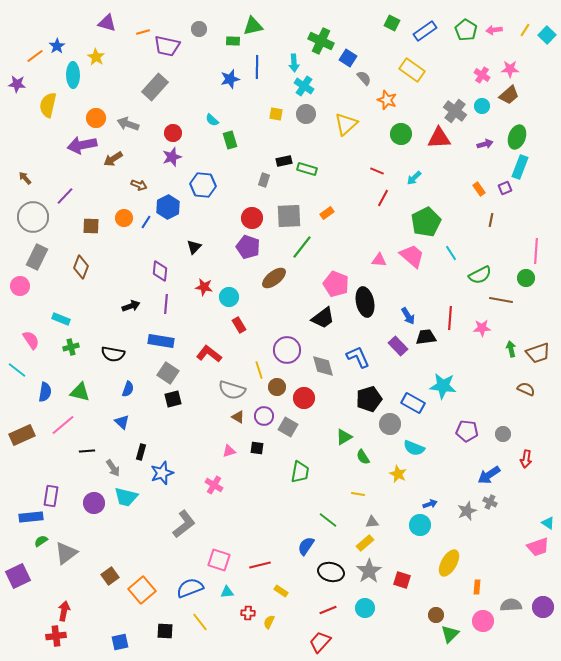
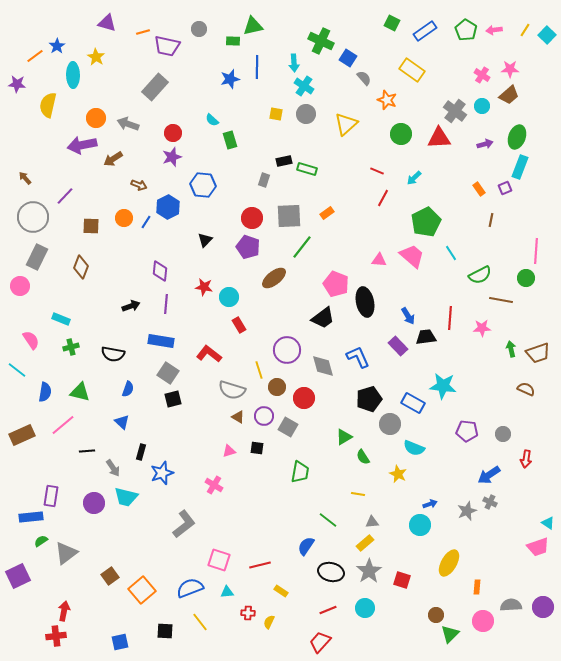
black triangle at (194, 247): moved 11 px right, 7 px up
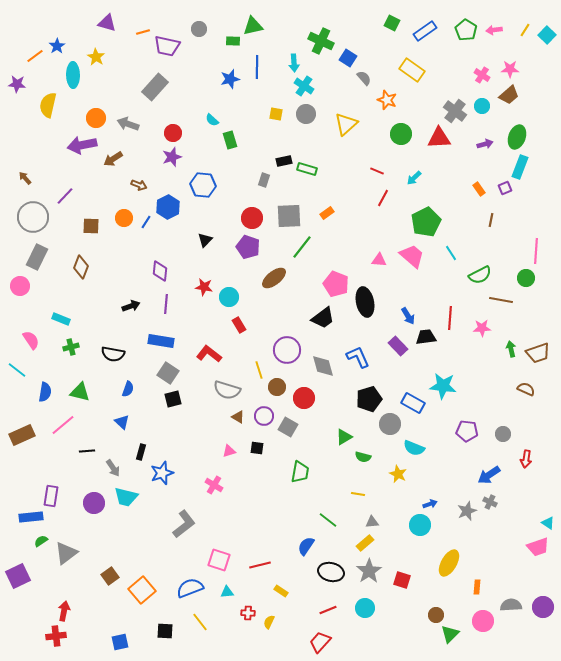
gray semicircle at (232, 390): moved 5 px left
green semicircle at (363, 457): rotated 42 degrees counterclockwise
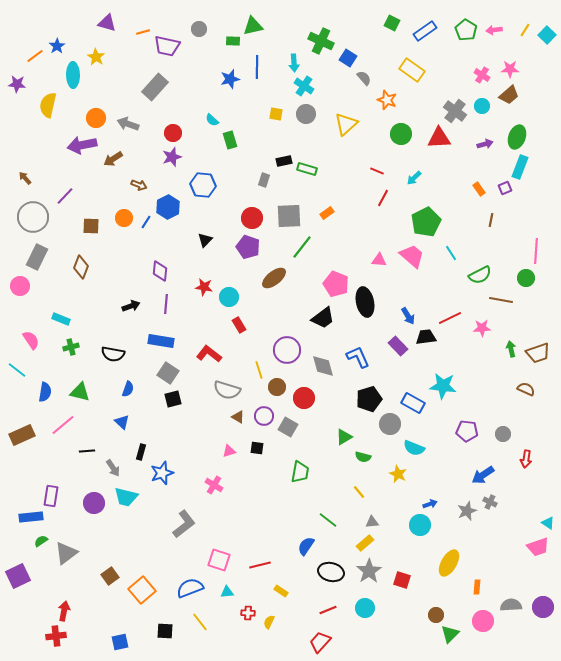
red line at (450, 318): rotated 60 degrees clockwise
blue arrow at (489, 475): moved 6 px left
yellow line at (358, 494): moved 1 px right, 2 px up; rotated 40 degrees clockwise
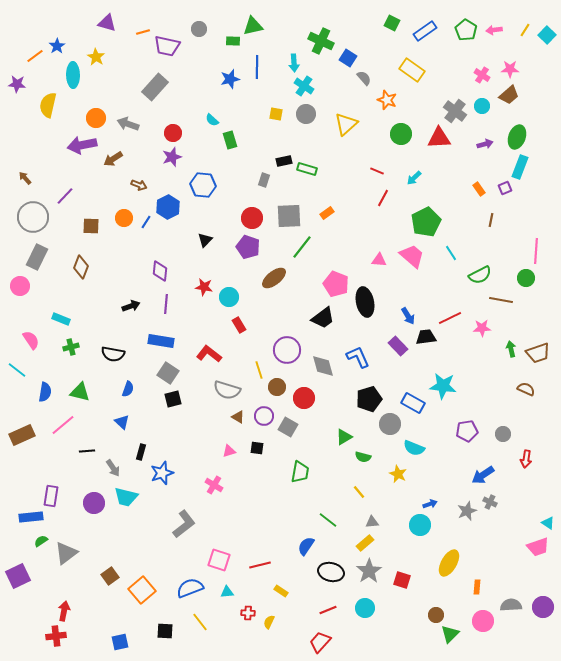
purple pentagon at (467, 431): rotated 15 degrees counterclockwise
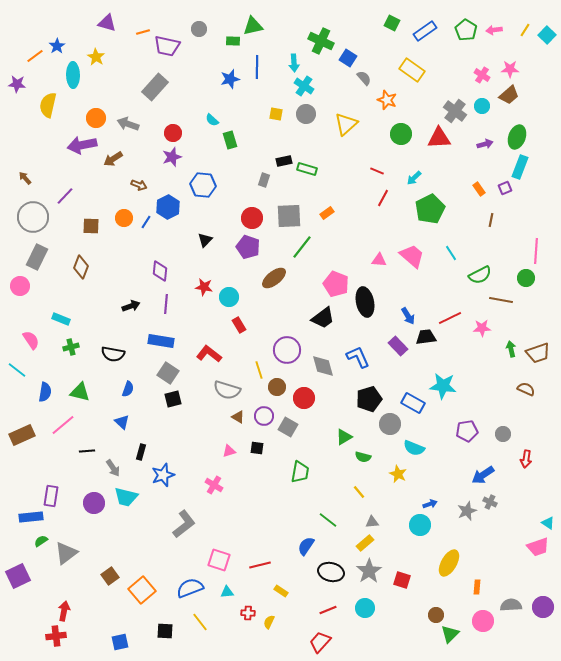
green pentagon at (426, 222): moved 4 px right, 13 px up
blue star at (162, 473): moved 1 px right, 2 px down
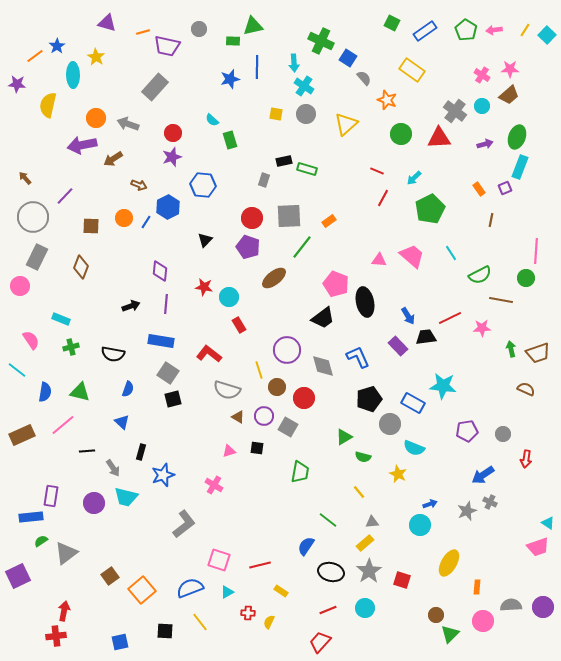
orange rectangle at (327, 213): moved 2 px right, 8 px down
cyan triangle at (227, 592): rotated 24 degrees counterclockwise
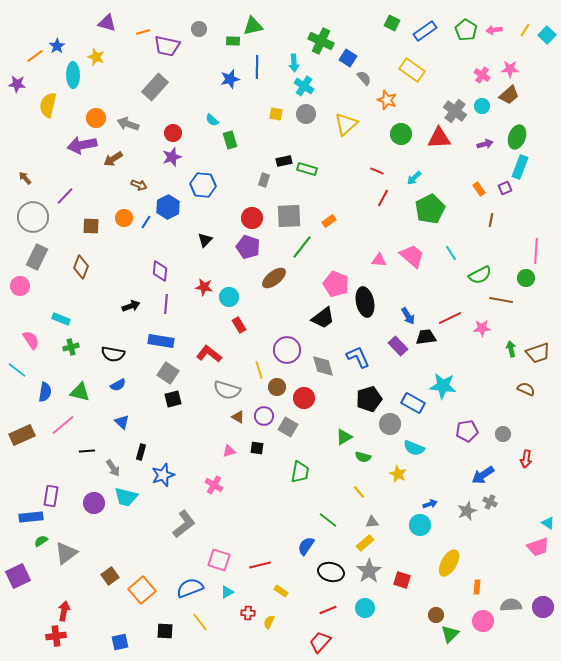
yellow star at (96, 57): rotated 12 degrees counterclockwise
blue semicircle at (128, 389): moved 10 px left, 4 px up; rotated 42 degrees clockwise
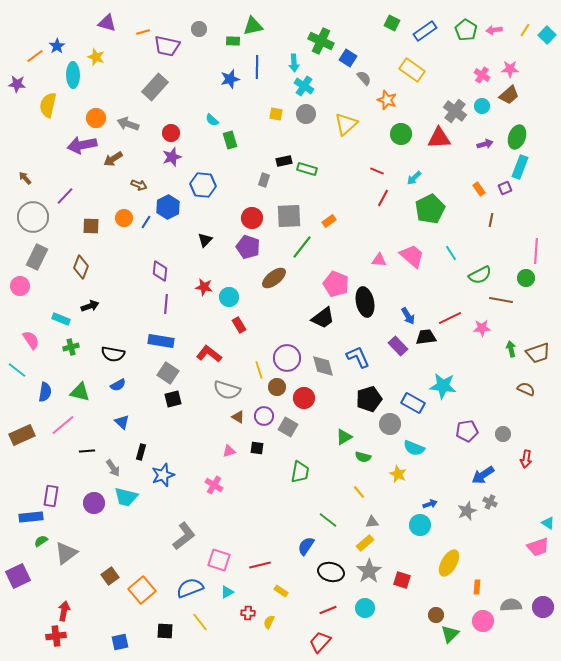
red circle at (173, 133): moved 2 px left
black arrow at (131, 306): moved 41 px left
purple circle at (287, 350): moved 8 px down
gray L-shape at (184, 524): moved 12 px down
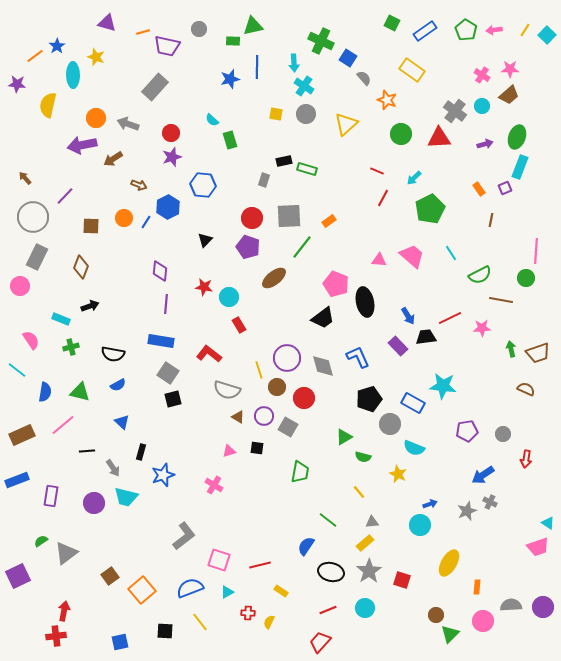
blue rectangle at (31, 517): moved 14 px left, 37 px up; rotated 15 degrees counterclockwise
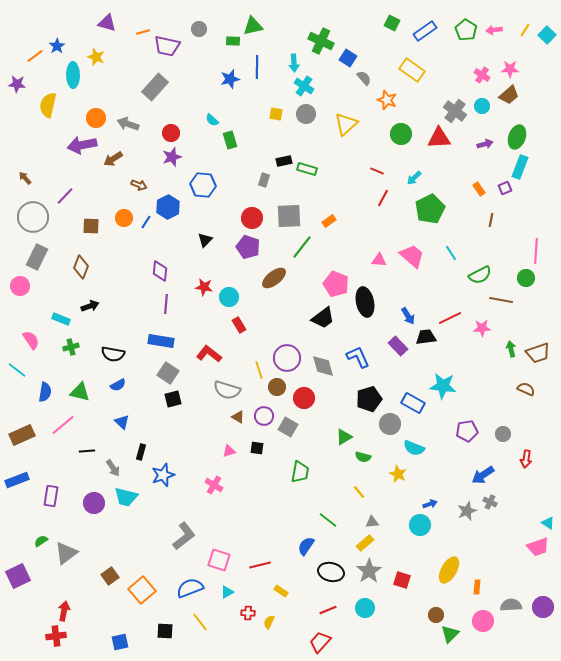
yellow ellipse at (449, 563): moved 7 px down
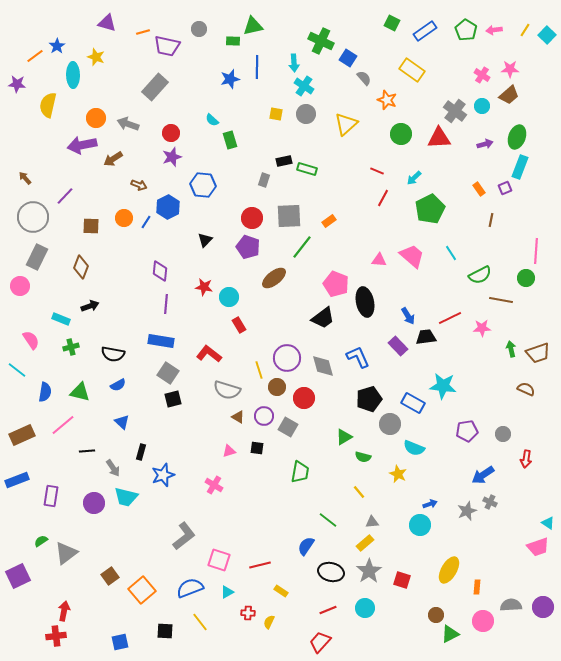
green triangle at (450, 634): rotated 18 degrees clockwise
